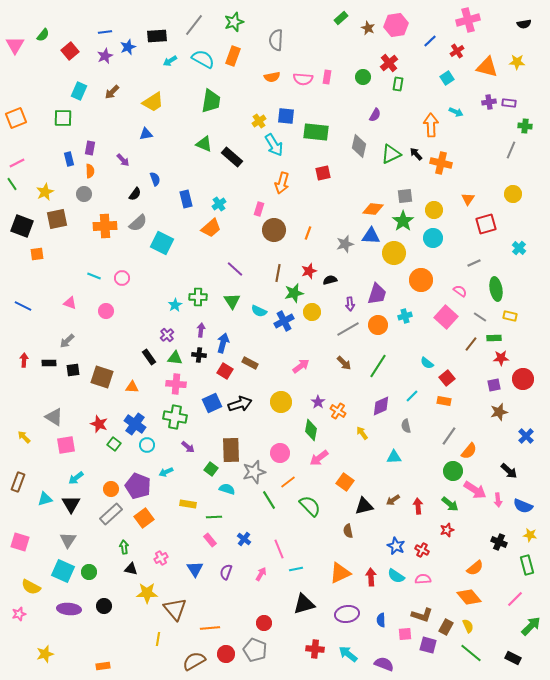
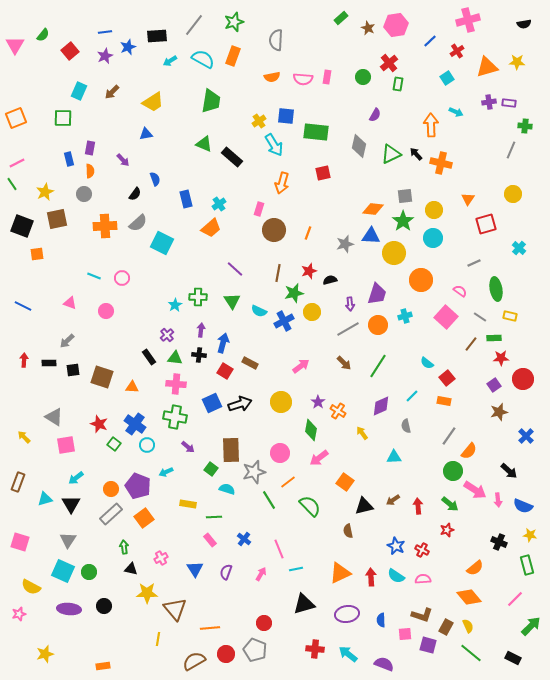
orange triangle at (487, 67): rotated 30 degrees counterclockwise
purple square at (494, 385): rotated 24 degrees counterclockwise
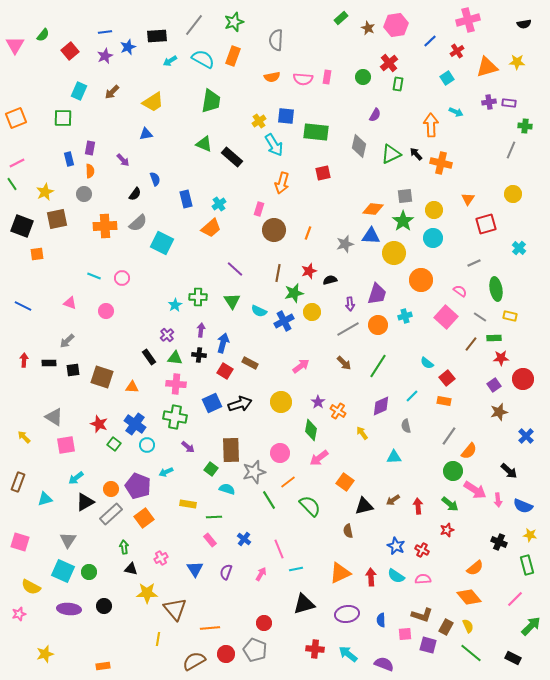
black triangle at (71, 504): moved 14 px right, 2 px up; rotated 30 degrees clockwise
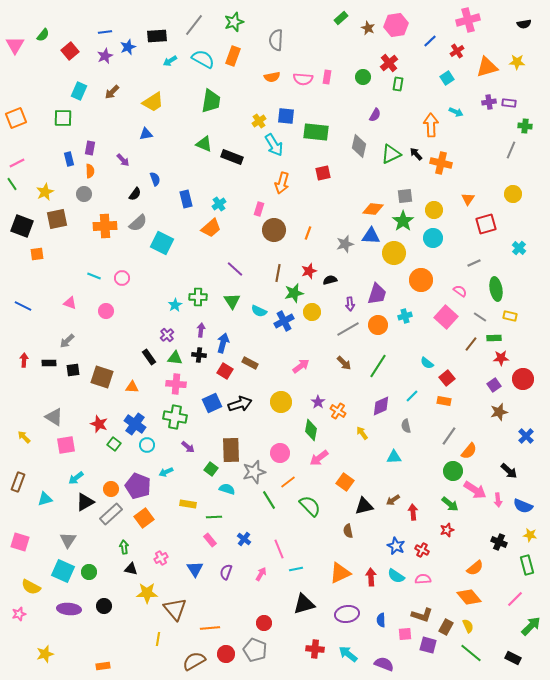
black rectangle at (232, 157): rotated 20 degrees counterclockwise
red arrow at (418, 506): moved 5 px left, 6 px down
